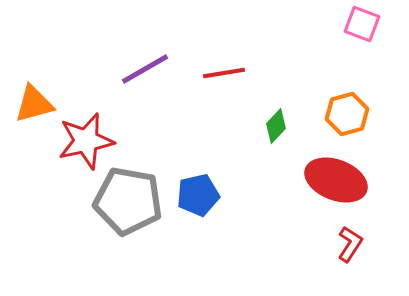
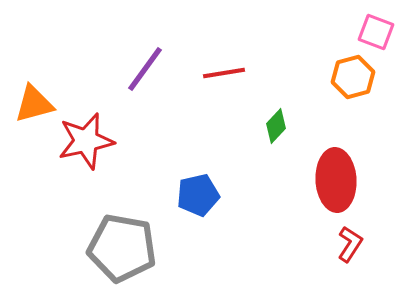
pink square: moved 14 px right, 8 px down
purple line: rotated 24 degrees counterclockwise
orange hexagon: moved 6 px right, 37 px up
red ellipse: rotated 66 degrees clockwise
gray pentagon: moved 6 px left, 47 px down
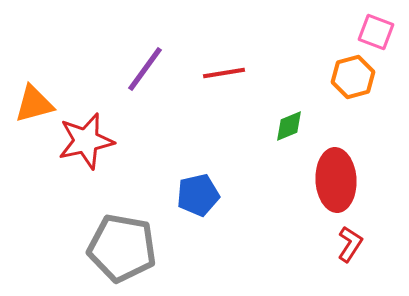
green diamond: moved 13 px right; rotated 24 degrees clockwise
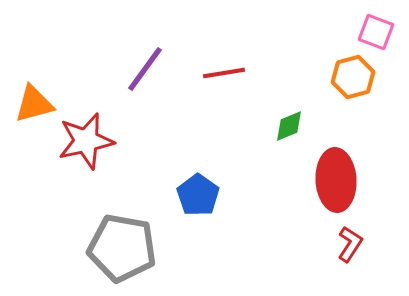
blue pentagon: rotated 24 degrees counterclockwise
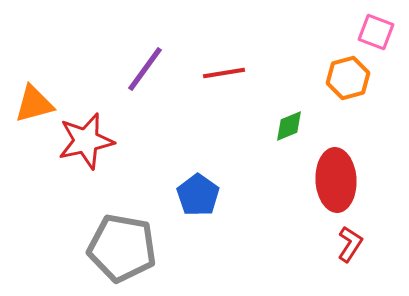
orange hexagon: moved 5 px left, 1 px down
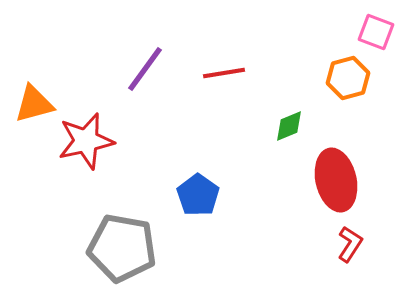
red ellipse: rotated 10 degrees counterclockwise
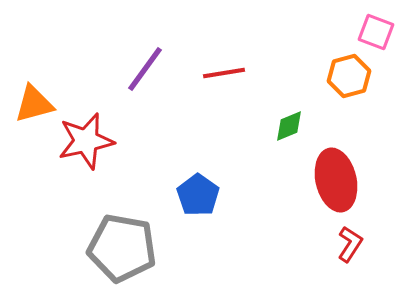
orange hexagon: moved 1 px right, 2 px up
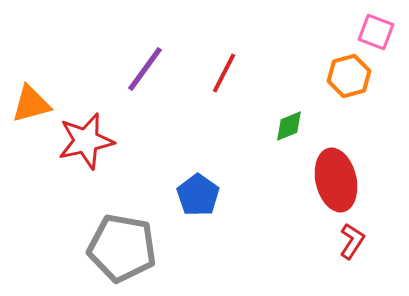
red line: rotated 54 degrees counterclockwise
orange triangle: moved 3 px left
red L-shape: moved 2 px right, 3 px up
